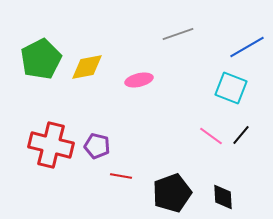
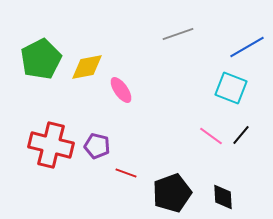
pink ellipse: moved 18 px left, 10 px down; rotated 68 degrees clockwise
red line: moved 5 px right, 3 px up; rotated 10 degrees clockwise
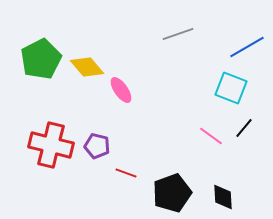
yellow diamond: rotated 60 degrees clockwise
black line: moved 3 px right, 7 px up
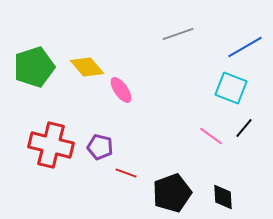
blue line: moved 2 px left
green pentagon: moved 7 px left, 8 px down; rotated 9 degrees clockwise
purple pentagon: moved 3 px right, 1 px down
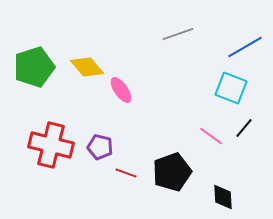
black pentagon: moved 21 px up
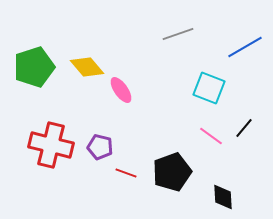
cyan square: moved 22 px left
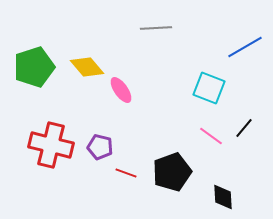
gray line: moved 22 px left, 6 px up; rotated 16 degrees clockwise
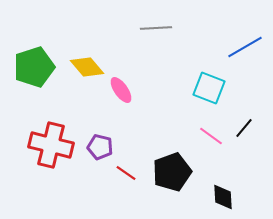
red line: rotated 15 degrees clockwise
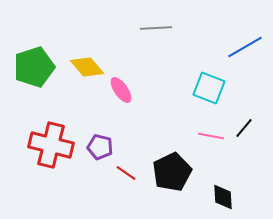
pink line: rotated 25 degrees counterclockwise
black pentagon: rotated 6 degrees counterclockwise
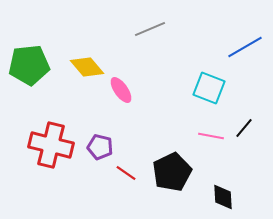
gray line: moved 6 px left, 1 px down; rotated 20 degrees counterclockwise
green pentagon: moved 5 px left, 2 px up; rotated 12 degrees clockwise
